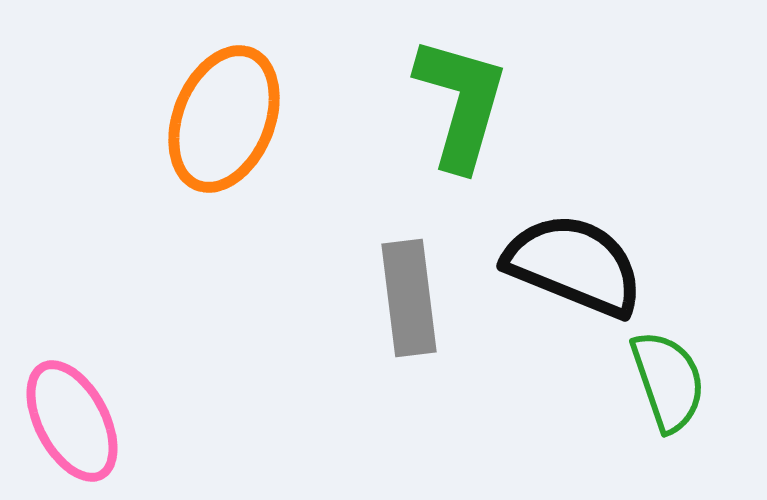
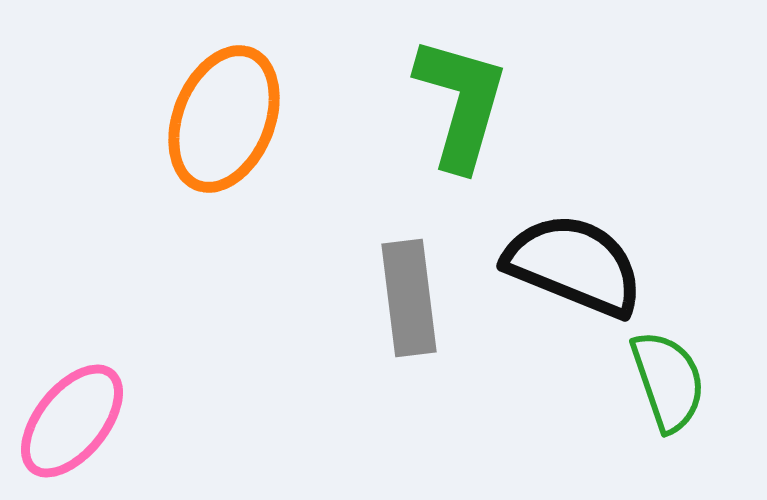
pink ellipse: rotated 67 degrees clockwise
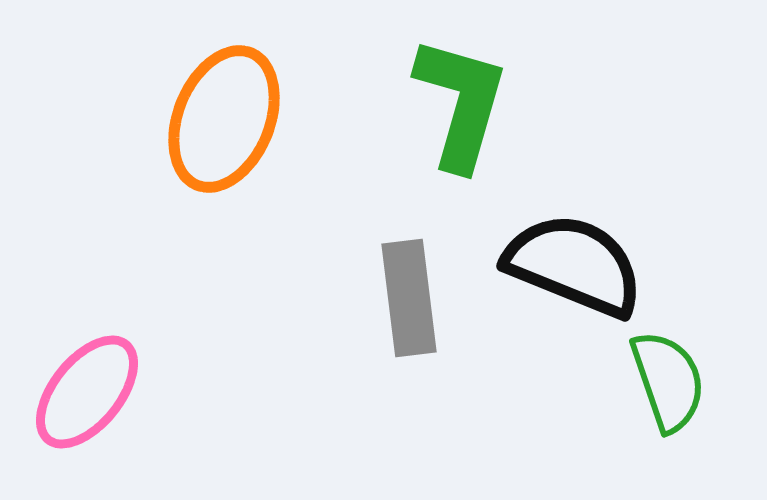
pink ellipse: moved 15 px right, 29 px up
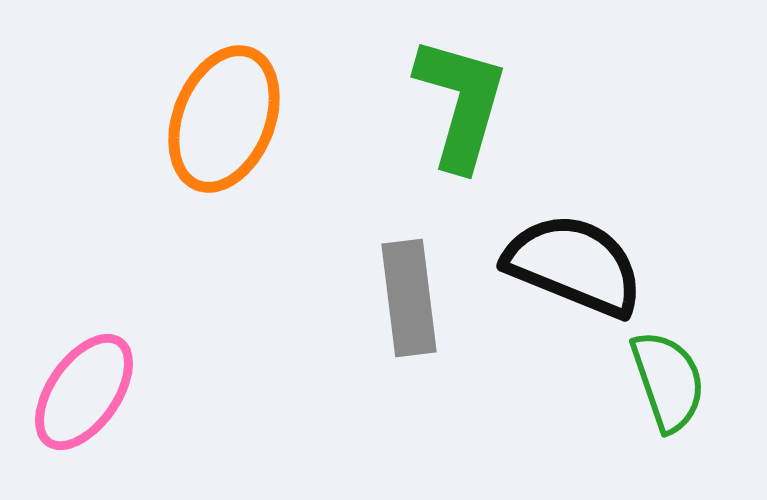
pink ellipse: moved 3 px left; rotated 4 degrees counterclockwise
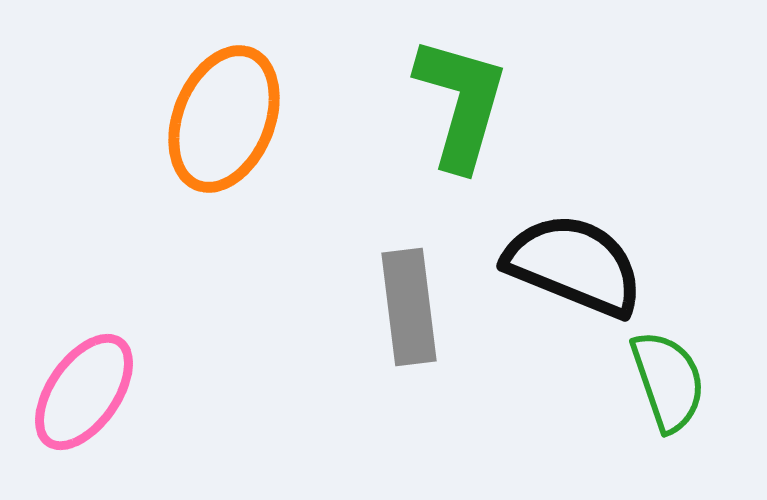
gray rectangle: moved 9 px down
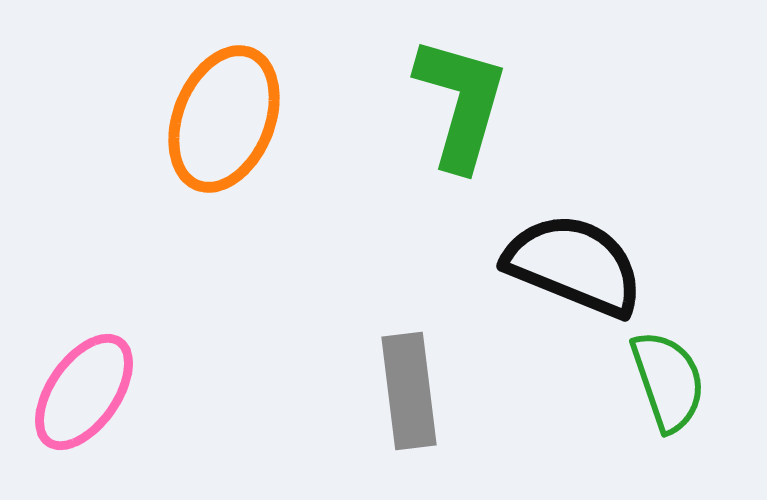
gray rectangle: moved 84 px down
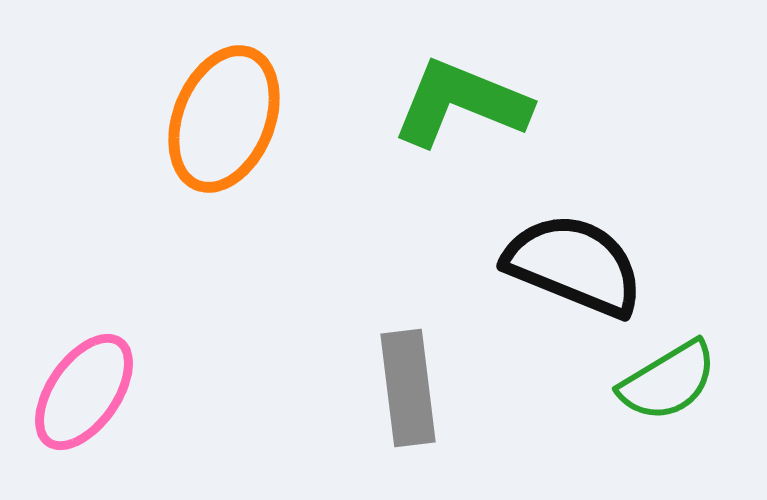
green L-shape: rotated 84 degrees counterclockwise
green semicircle: rotated 78 degrees clockwise
gray rectangle: moved 1 px left, 3 px up
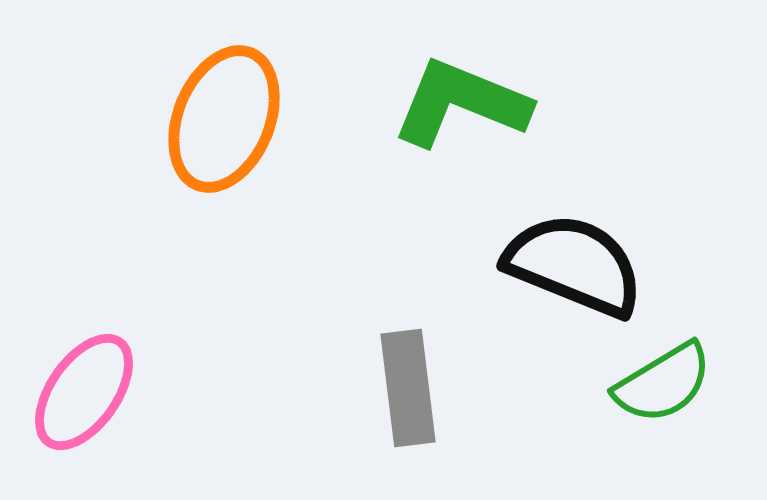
green semicircle: moved 5 px left, 2 px down
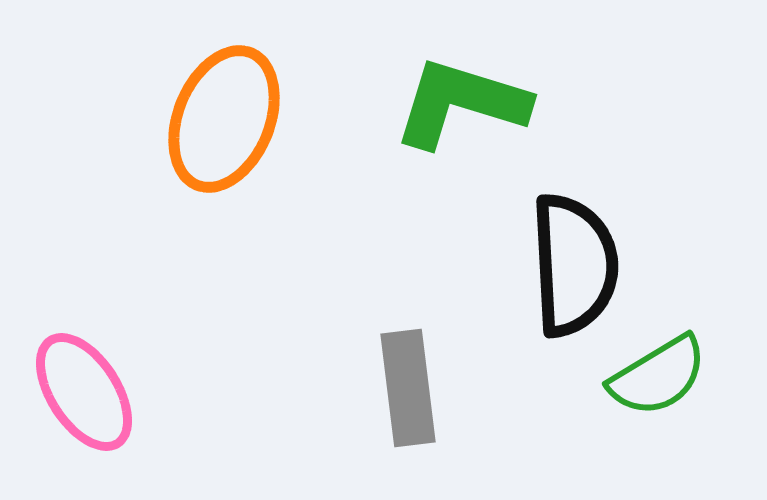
green L-shape: rotated 5 degrees counterclockwise
black semicircle: rotated 65 degrees clockwise
green semicircle: moved 5 px left, 7 px up
pink ellipse: rotated 68 degrees counterclockwise
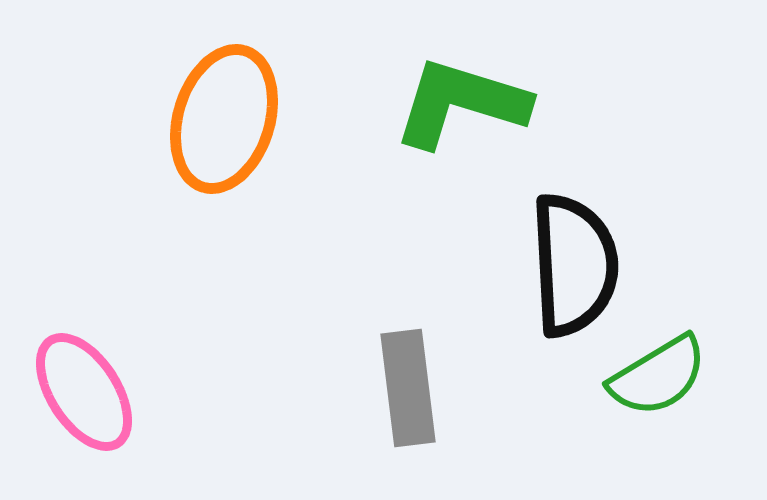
orange ellipse: rotated 5 degrees counterclockwise
